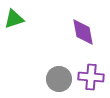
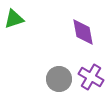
purple cross: rotated 25 degrees clockwise
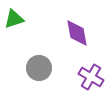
purple diamond: moved 6 px left, 1 px down
gray circle: moved 20 px left, 11 px up
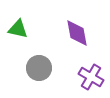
green triangle: moved 4 px right, 10 px down; rotated 30 degrees clockwise
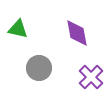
purple cross: rotated 15 degrees clockwise
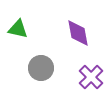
purple diamond: moved 1 px right
gray circle: moved 2 px right
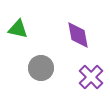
purple diamond: moved 2 px down
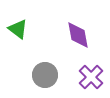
green triangle: rotated 25 degrees clockwise
gray circle: moved 4 px right, 7 px down
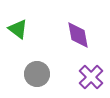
gray circle: moved 8 px left, 1 px up
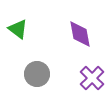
purple diamond: moved 2 px right, 1 px up
purple cross: moved 1 px right, 1 px down
